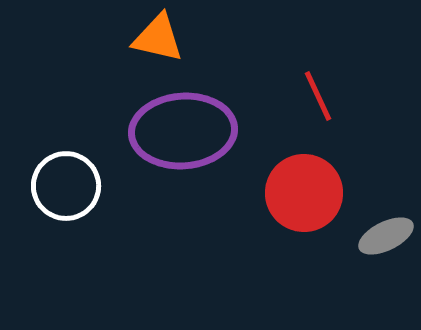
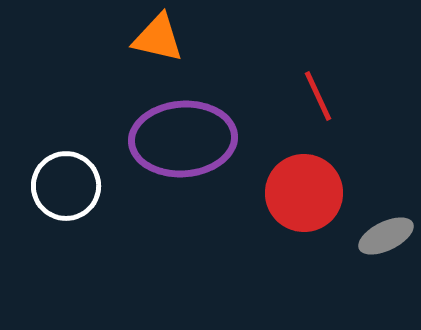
purple ellipse: moved 8 px down
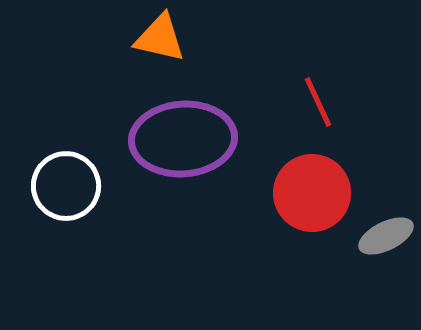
orange triangle: moved 2 px right
red line: moved 6 px down
red circle: moved 8 px right
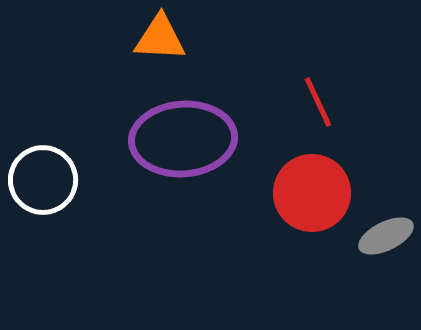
orange triangle: rotated 10 degrees counterclockwise
white circle: moved 23 px left, 6 px up
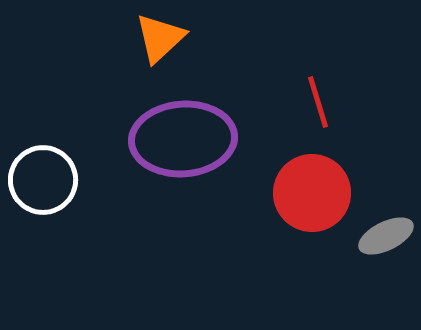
orange triangle: rotated 46 degrees counterclockwise
red line: rotated 8 degrees clockwise
